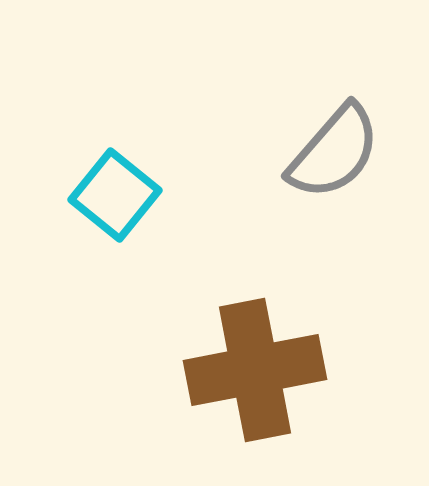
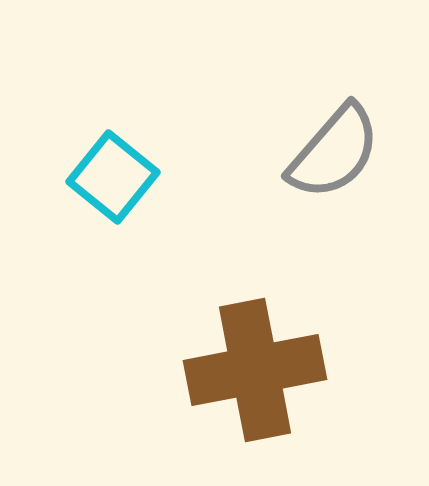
cyan square: moved 2 px left, 18 px up
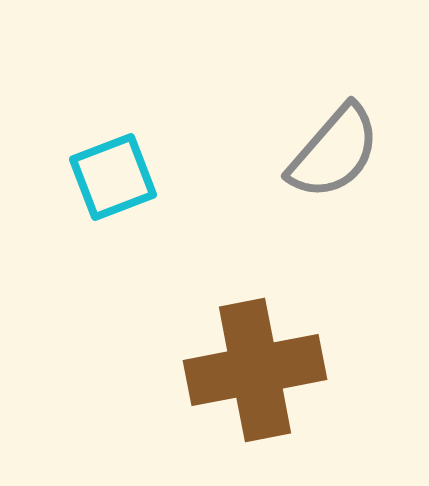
cyan square: rotated 30 degrees clockwise
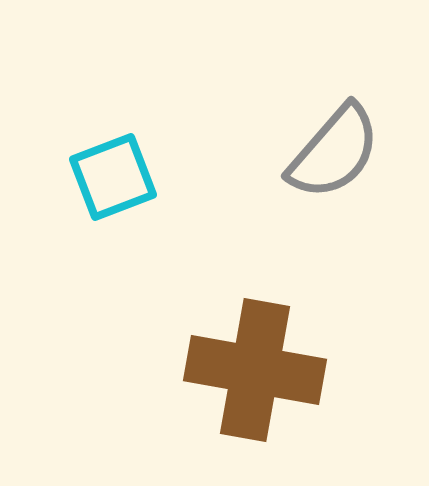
brown cross: rotated 21 degrees clockwise
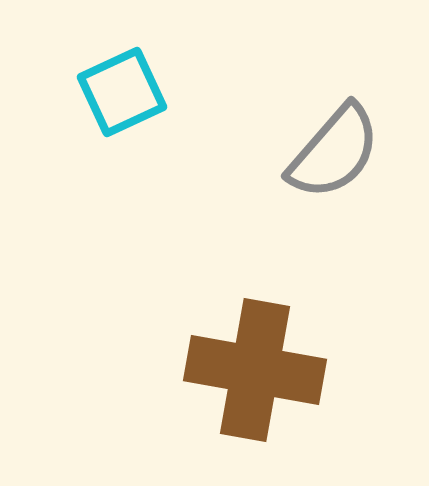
cyan square: moved 9 px right, 85 px up; rotated 4 degrees counterclockwise
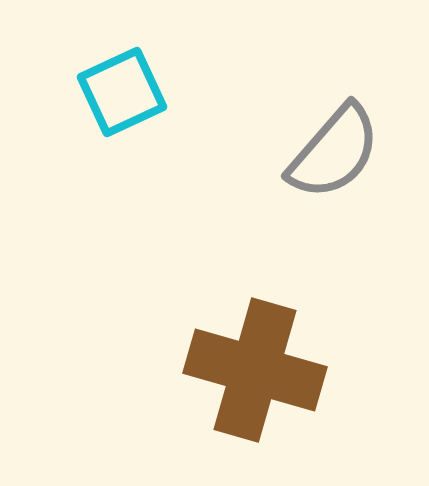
brown cross: rotated 6 degrees clockwise
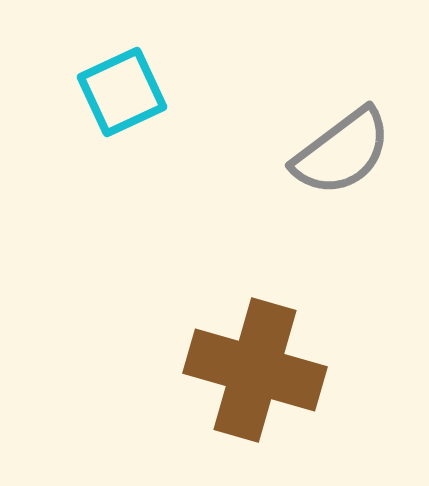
gray semicircle: moved 8 px right; rotated 12 degrees clockwise
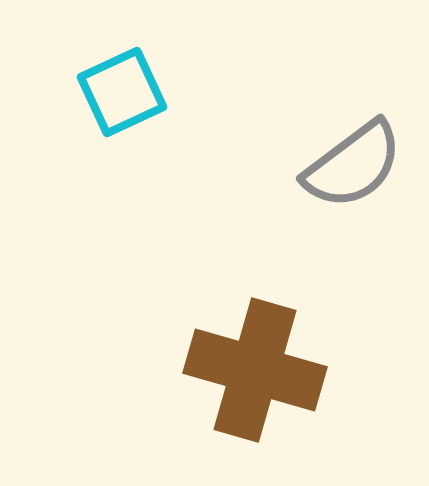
gray semicircle: moved 11 px right, 13 px down
